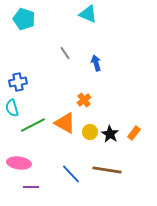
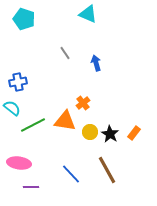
orange cross: moved 1 px left, 3 px down
cyan semicircle: rotated 144 degrees clockwise
orange triangle: moved 2 px up; rotated 20 degrees counterclockwise
brown line: rotated 52 degrees clockwise
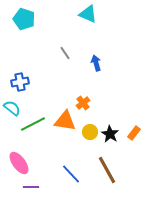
blue cross: moved 2 px right
green line: moved 1 px up
pink ellipse: rotated 45 degrees clockwise
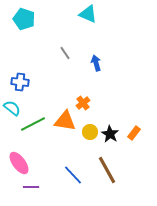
blue cross: rotated 18 degrees clockwise
blue line: moved 2 px right, 1 px down
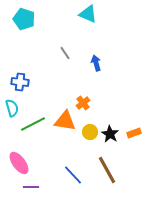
cyan semicircle: rotated 36 degrees clockwise
orange rectangle: rotated 32 degrees clockwise
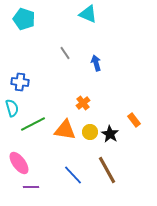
orange triangle: moved 9 px down
orange rectangle: moved 13 px up; rotated 72 degrees clockwise
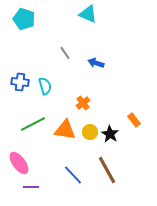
blue arrow: rotated 56 degrees counterclockwise
cyan semicircle: moved 33 px right, 22 px up
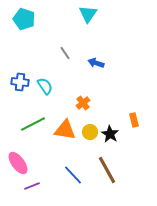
cyan triangle: rotated 42 degrees clockwise
cyan semicircle: rotated 18 degrees counterclockwise
orange rectangle: rotated 24 degrees clockwise
pink ellipse: moved 1 px left
purple line: moved 1 px right, 1 px up; rotated 21 degrees counterclockwise
